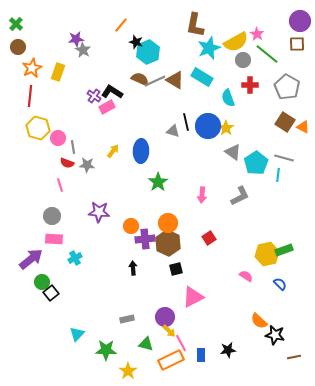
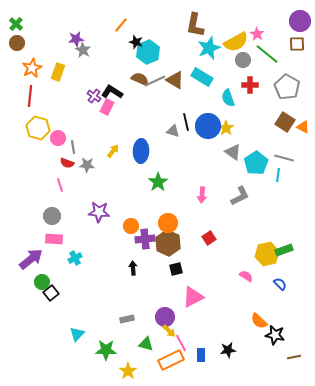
brown circle at (18, 47): moved 1 px left, 4 px up
pink rectangle at (107, 107): rotated 35 degrees counterclockwise
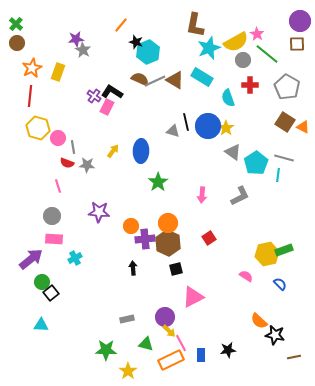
pink line at (60, 185): moved 2 px left, 1 px down
cyan triangle at (77, 334): moved 36 px left, 9 px up; rotated 49 degrees clockwise
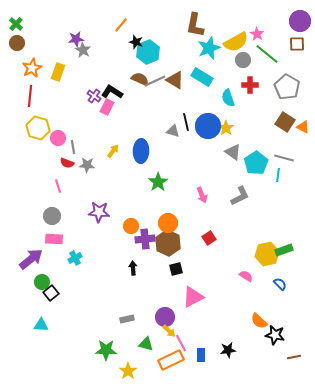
pink arrow at (202, 195): rotated 28 degrees counterclockwise
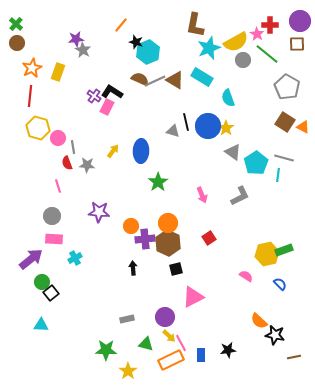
red cross at (250, 85): moved 20 px right, 60 px up
red semicircle at (67, 163): rotated 48 degrees clockwise
yellow arrow at (169, 331): moved 5 px down
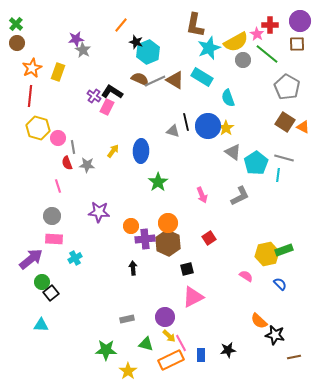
black square at (176, 269): moved 11 px right
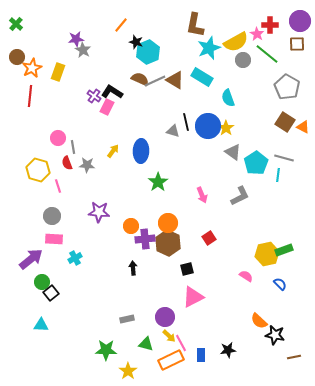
brown circle at (17, 43): moved 14 px down
yellow hexagon at (38, 128): moved 42 px down
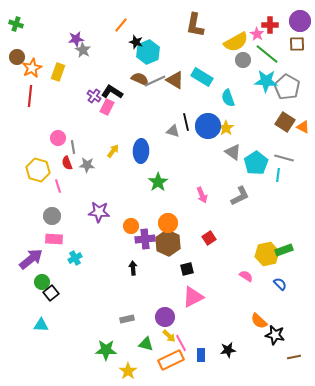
green cross at (16, 24): rotated 24 degrees counterclockwise
cyan star at (209, 48): moved 57 px right, 33 px down; rotated 25 degrees clockwise
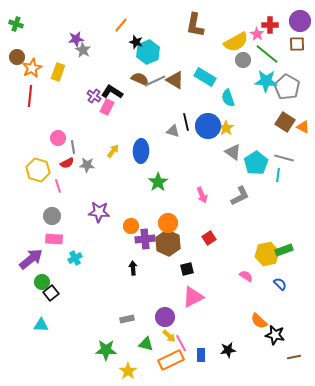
cyan rectangle at (202, 77): moved 3 px right
red semicircle at (67, 163): rotated 96 degrees counterclockwise
